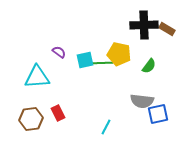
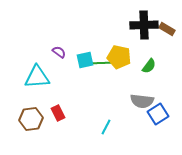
yellow pentagon: moved 3 px down
blue square: rotated 20 degrees counterclockwise
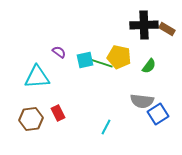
green line: rotated 20 degrees clockwise
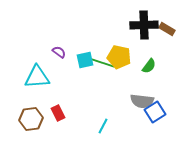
green line: moved 2 px right
blue square: moved 3 px left, 2 px up
cyan line: moved 3 px left, 1 px up
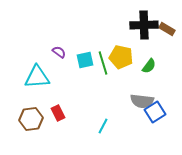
yellow pentagon: moved 2 px right
green line: rotated 55 degrees clockwise
